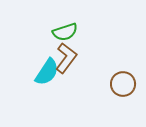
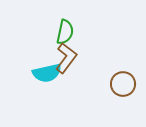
green semicircle: rotated 60 degrees counterclockwise
cyan semicircle: moved 1 px down; rotated 44 degrees clockwise
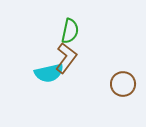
green semicircle: moved 5 px right, 1 px up
cyan semicircle: moved 2 px right
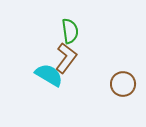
green semicircle: rotated 20 degrees counterclockwise
cyan semicircle: moved 2 px down; rotated 136 degrees counterclockwise
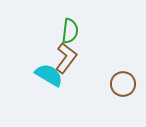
green semicircle: rotated 15 degrees clockwise
